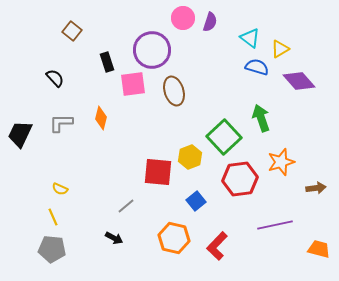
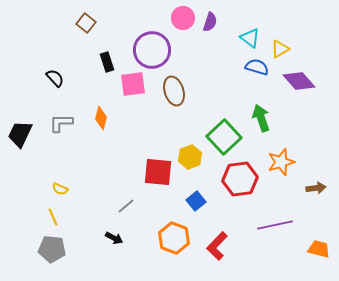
brown square: moved 14 px right, 8 px up
orange hexagon: rotated 8 degrees clockwise
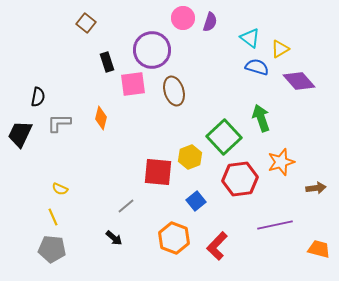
black semicircle: moved 17 px left, 19 px down; rotated 54 degrees clockwise
gray L-shape: moved 2 px left
black arrow: rotated 12 degrees clockwise
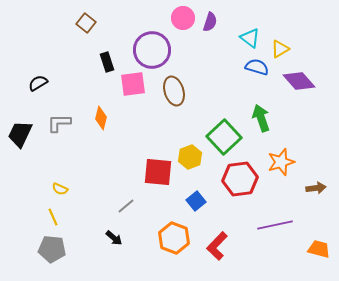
black semicircle: moved 14 px up; rotated 132 degrees counterclockwise
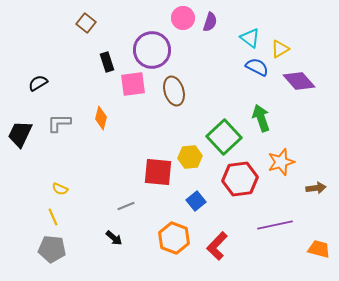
blue semicircle: rotated 10 degrees clockwise
yellow hexagon: rotated 15 degrees clockwise
gray line: rotated 18 degrees clockwise
